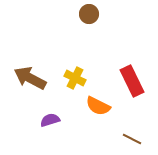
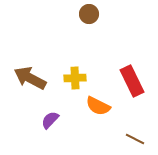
yellow cross: rotated 30 degrees counterclockwise
purple semicircle: rotated 30 degrees counterclockwise
brown line: moved 3 px right
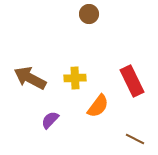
orange semicircle: rotated 80 degrees counterclockwise
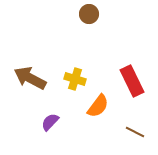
yellow cross: moved 1 px down; rotated 20 degrees clockwise
purple semicircle: moved 2 px down
brown line: moved 7 px up
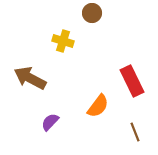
brown circle: moved 3 px right, 1 px up
yellow cross: moved 12 px left, 38 px up
brown line: rotated 42 degrees clockwise
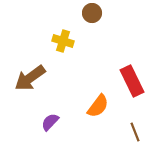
brown arrow: rotated 64 degrees counterclockwise
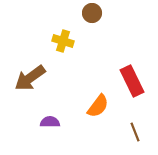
purple semicircle: rotated 48 degrees clockwise
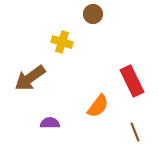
brown circle: moved 1 px right, 1 px down
yellow cross: moved 1 px left, 1 px down
purple semicircle: moved 1 px down
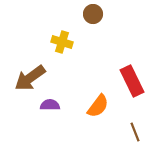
purple semicircle: moved 18 px up
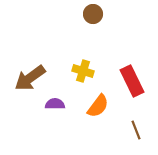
yellow cross: moved 21 px right, 29 px down
purple semicircle: moved 5 px right, 1 px up
brown line: moved 1 px right, 2 px up
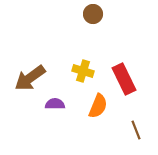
red rectangle: moved 8 px left, 2 px up
orange semicircle: rotated 15 degrees counterclockwise
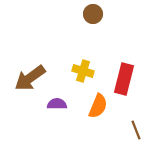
red rectangle: rotated 40 degrees clockwise
purple semicircle: moved 2 px right
